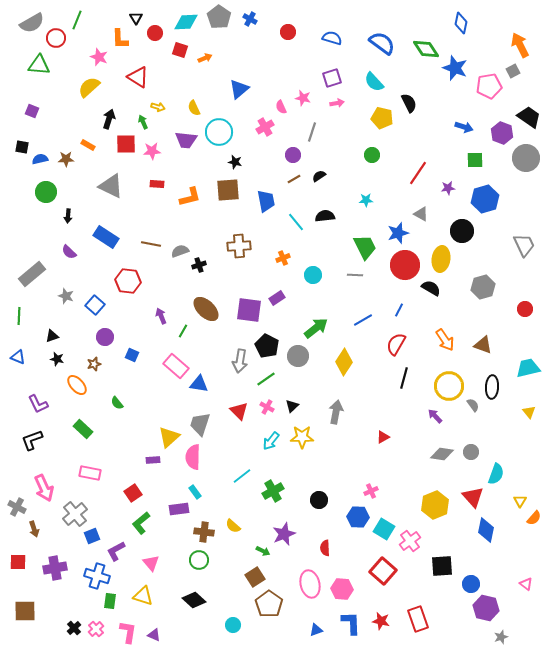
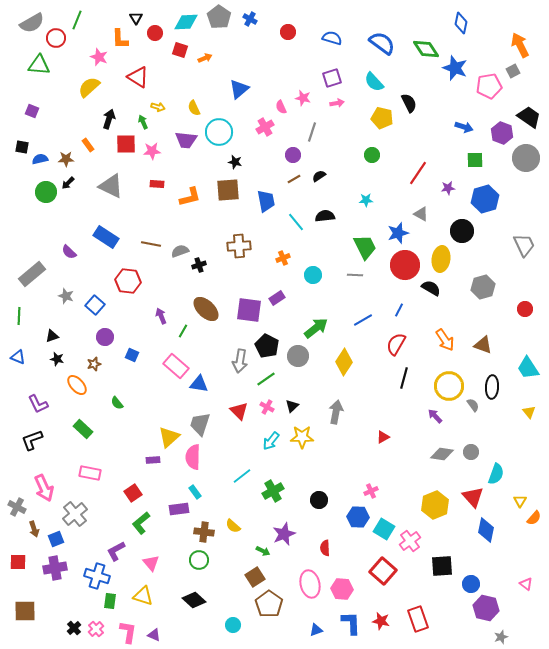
orange rectangle at (88, 145): rotated 24 degrees clockwise
black arrow at (68, 216): moved 33 px up; rotated 40 degrees clockwise
cyan trapezoid at (528, 368): rotated 110 degrees counterclockwise
blue square at (92, 536): moved 36 px left, 3 px down
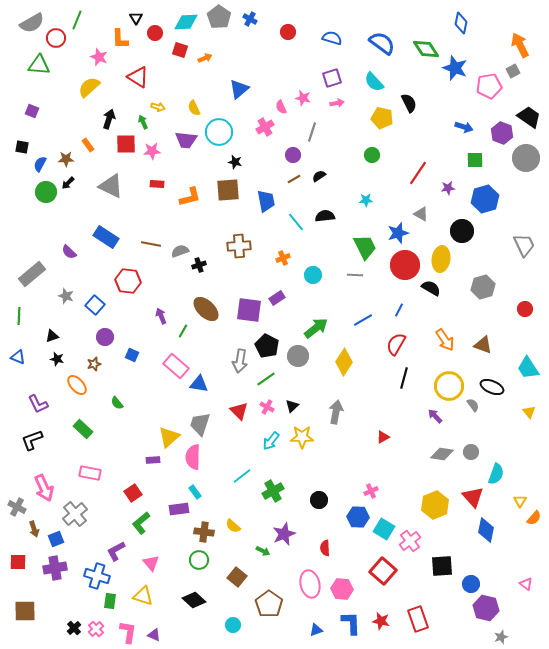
blue semicircle at (40, 159): moved 5 px down; rotated 49 degrees counterclockwise
black ellipse at (492, 387): rotated 70 degrees counterclockwise
brown square at (255, 577): moved 18 px left; rotated 18 degrees counterclockwise
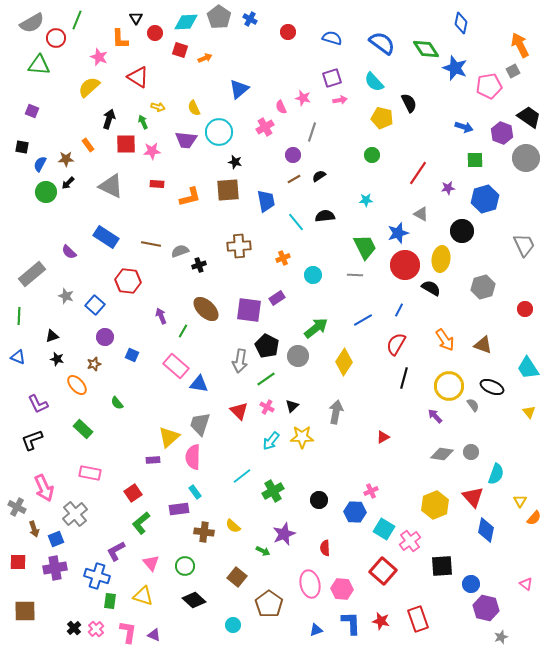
pink arrow at (337, 103): moved 3 px right, 3 px up
blue hexagon at (358, 517): moved 3 px left, 5 px up
green circle at (199, 560): moved 14 px left, 6 px down
